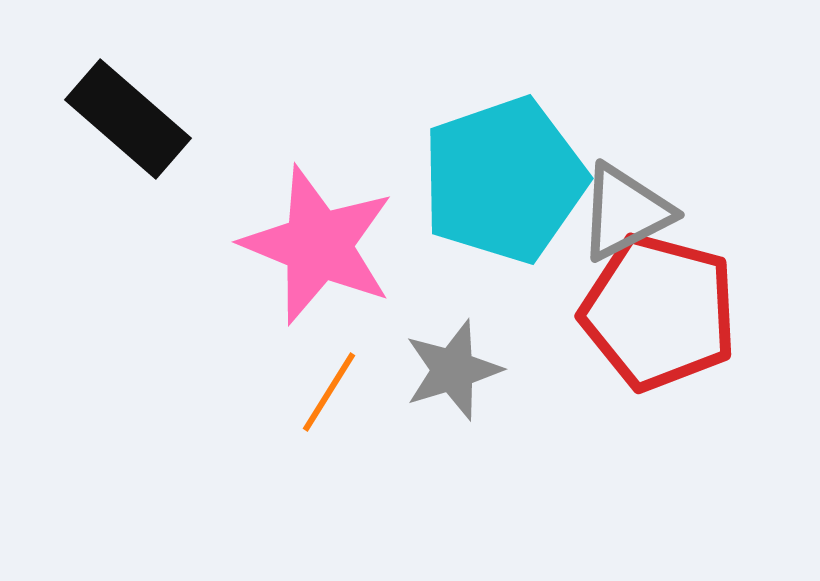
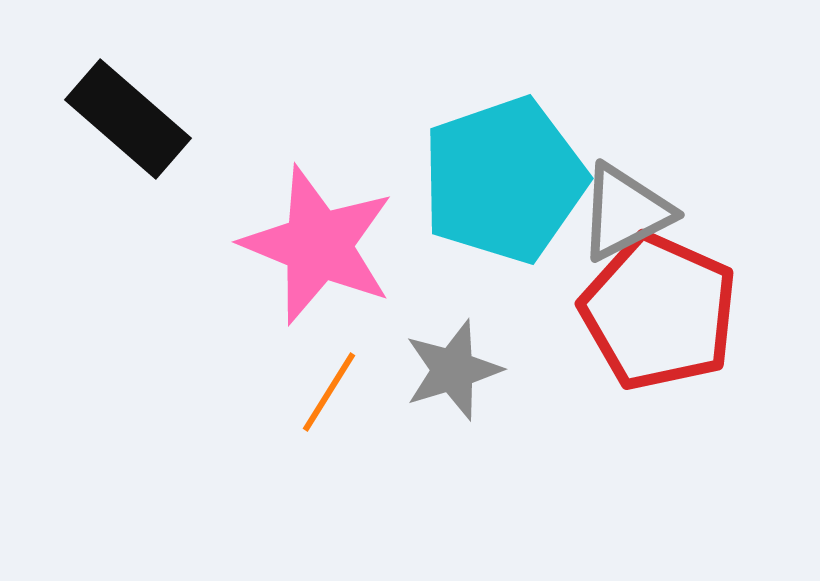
red pentagon: rotated 9 degrees clockwise
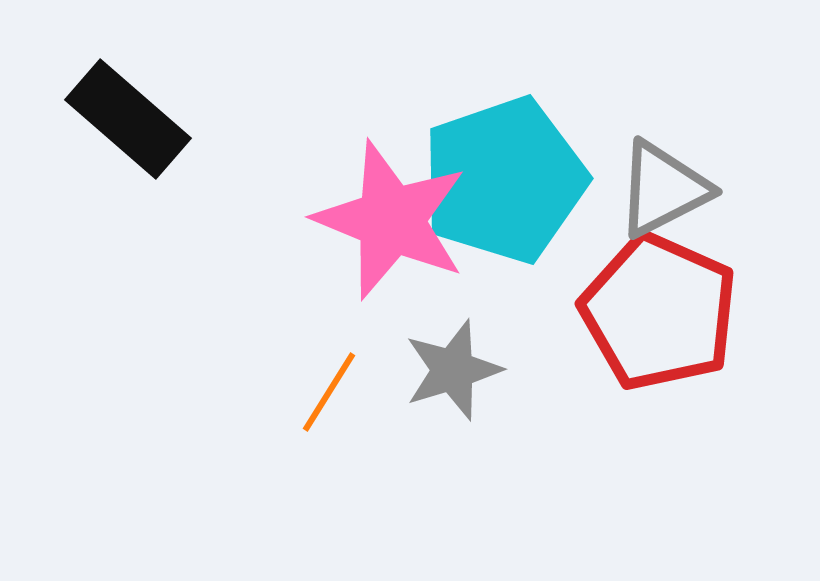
gray triangle: moved 38 px right, 23 px up
pink star: moved 73 px right, 25 px up
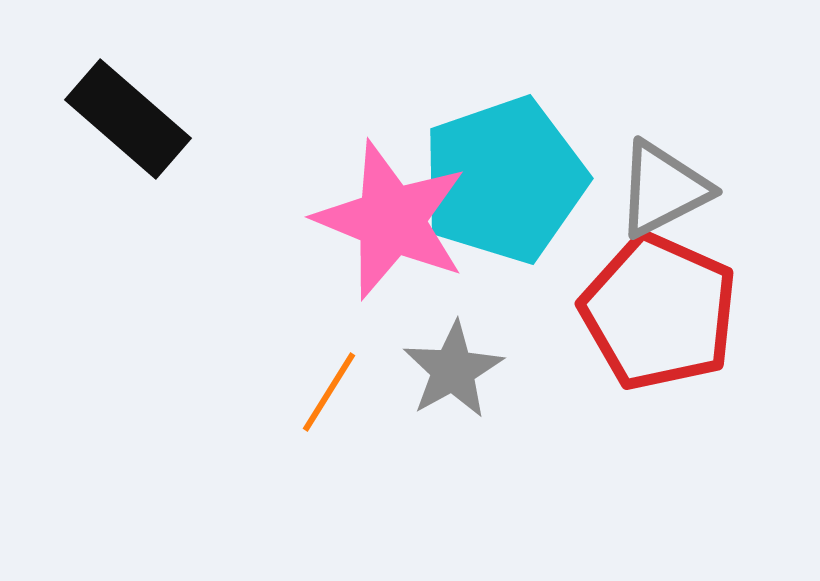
gray star: rotated 12 degrees counterclockwise
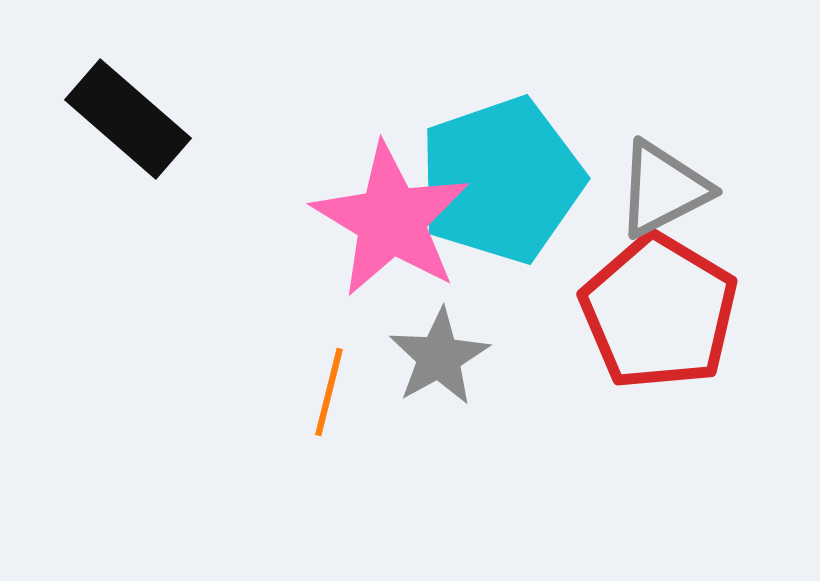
cyan pentagon: moved 3 px left
pink star: rotated 9 degrees clockwise
red pentagon: rotated 7 degrees clockwise
gray star: moved 14 px left, 13 px up
orange line: rotated 18 degrees counterclockwise
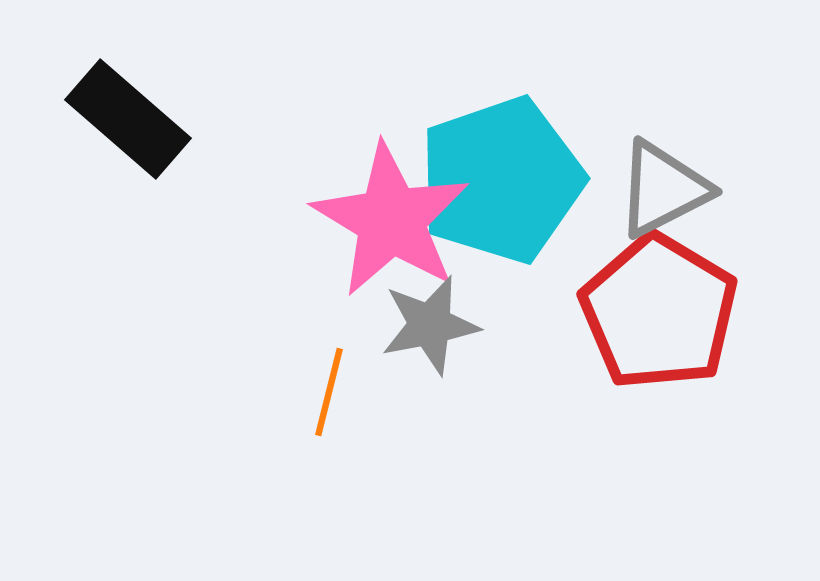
gray star: moved 9 px left, 32 px up; rotated 18 degrees clockwise
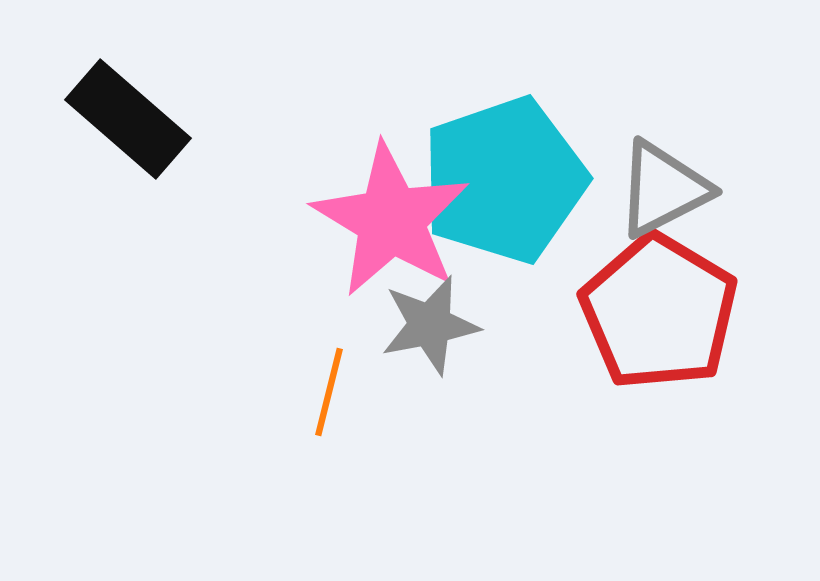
cyan pentagon: moved 3 px right
